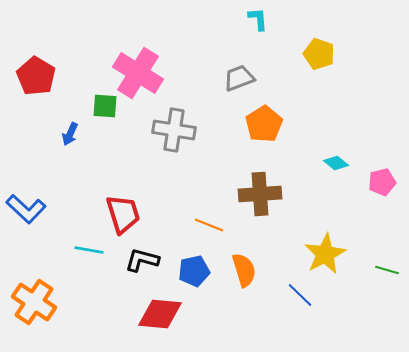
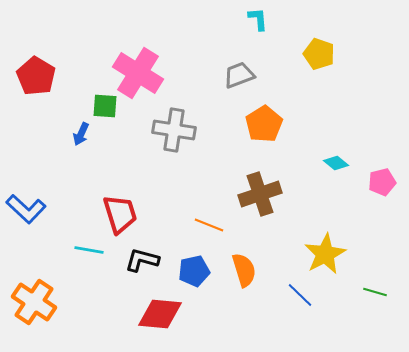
gray trapezoid: moved 3 px up
blue arrow: moved 11 px right
brown cross: rotated 15 degrees counterclockwise
red trapezoid: moved 3 px left
green line: moved 12 px left, 22 px down
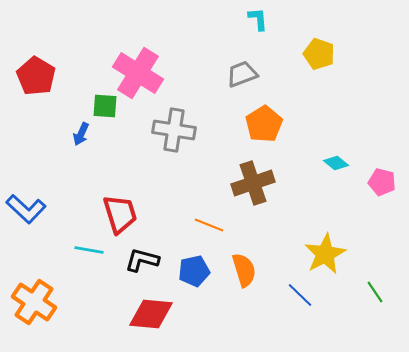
gray trapezoid: moved 3 px right, 1 px up
pink pentagon: rotated 28 degrees clockwise
brown cross: moved 7 px left, 11 px up
green line: rotated 40 degrees clockwise
red diamond: moved 9 px left
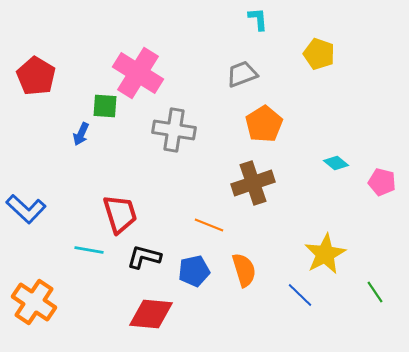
black L-shape: moved 2 px right, 3 px up
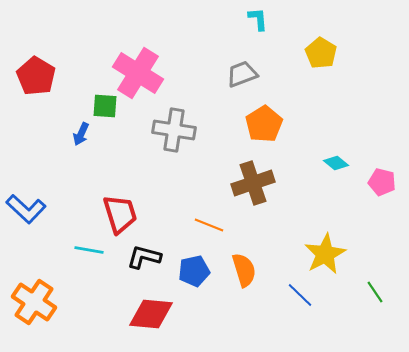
yellow pentagon: moved 2 px right, 1 px up; rotated 12 degrees clockwise
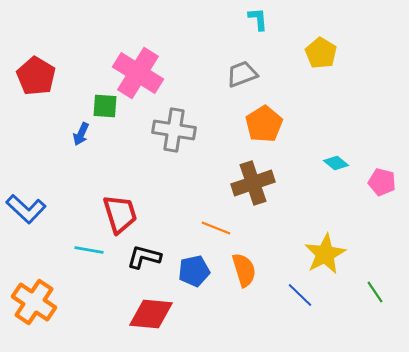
orange line: moved 7 px right, 3 px down
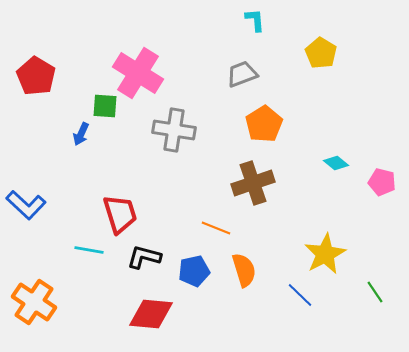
cyan L-shape: moved 3 px left, 1 px down
blue L-shape: moved 4 px up
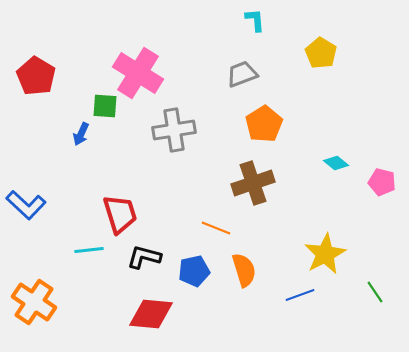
gray cross: rotated 18 degrees counterclockwise
cyan line: rotated 16 degrees counterclockwise
blue line: rotated 64 degrees counterclockwise
